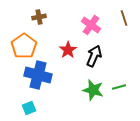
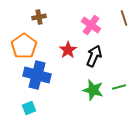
blue cross: moved 1 px left
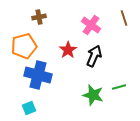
orange pentagon: rotated 20 degrees clockwise
blue cross: moved 1 px right
green star: moved 5 px down
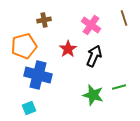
brown cross: moved 5 px right, 3 px down
red star: moved 1 px up
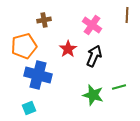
brown line: moved 3 px right, 3 px up; rotated 21 degrees clockwise
pink cross: moved 1 px right
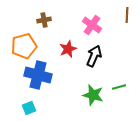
red star: rotated 12 degrees clockwise
